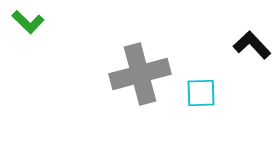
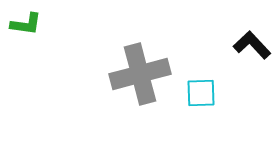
green L-shape: moved 2 px left, 2 px down; rotated 36 degrees counterclockwise
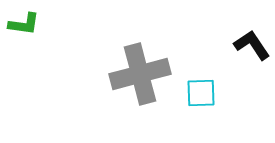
green L-shape: moved 2 px left
black L-shape: rotated 9 degrees clockwise
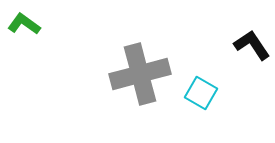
green L-shape: rotated 152 degrees counterclockwise
cyan square: rotated 32 degrees clockwise
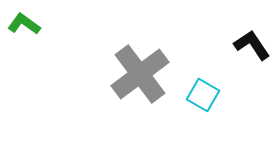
gray cross: rotated 22 degrees counterclockwise
cyan square: moved 2 px right, 2 px down
